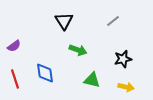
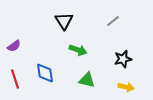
green triangle: moved 5 px left
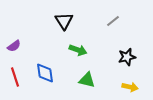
black star: moved 4 px right, 2 px up
red line: moved 2 px up
yellow arrow: moved 4 px right
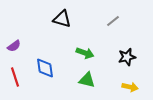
black triangle: moved 2 px left, 2 px up; rotated 42 degrees counterclockwise
green arrow: moved 7 px right, 3 px down
blue diamond: moved 5 px up
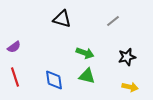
purple semicircle: moved 1 px down
blue diamond: moved 9 px right, 12 px down
green triangle: moved 4 px up
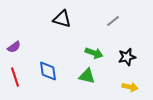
green arrow: moved 9 px right
blue diamond: moved 6 px left, 9 px up
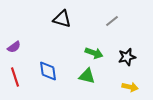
gray line: moved 1 px left
